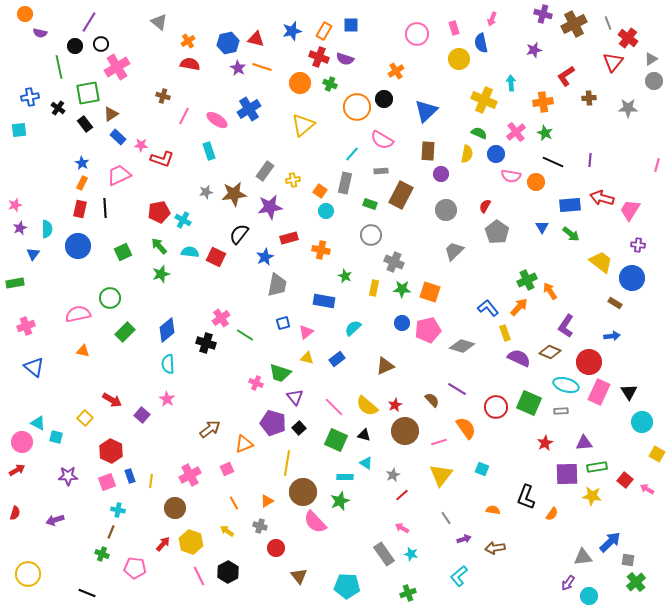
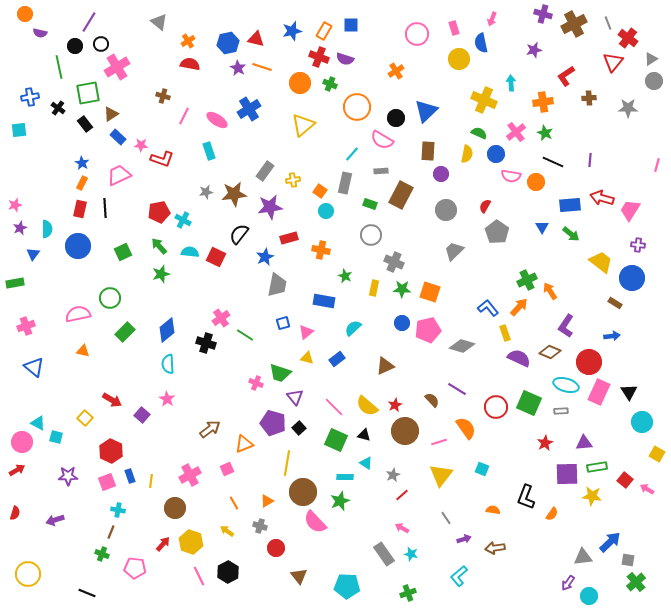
black circle at (384, 99): moved 12 px right, 19 px down
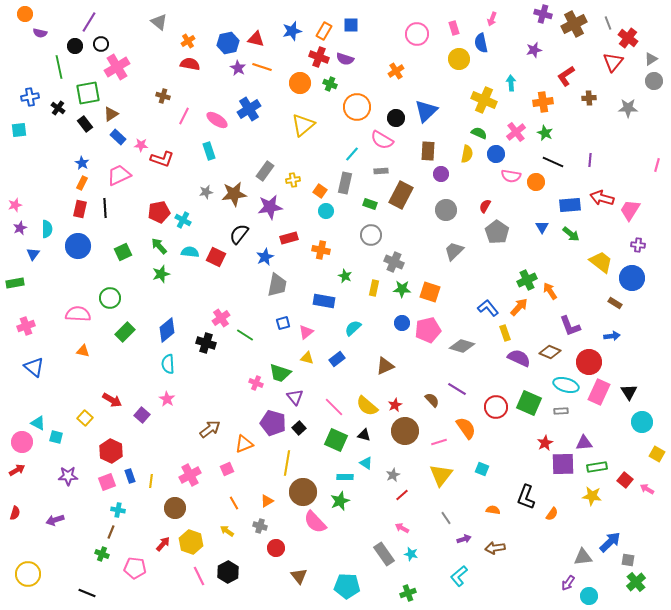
pink semicircle at (78, 314): rotated 15 degrees clockwise
purple L-shape at (566, 326): moved 4 px right; rotated 55 degrees counterclockwise
purple square at (567, 474): moved 4 px left, 10 px up
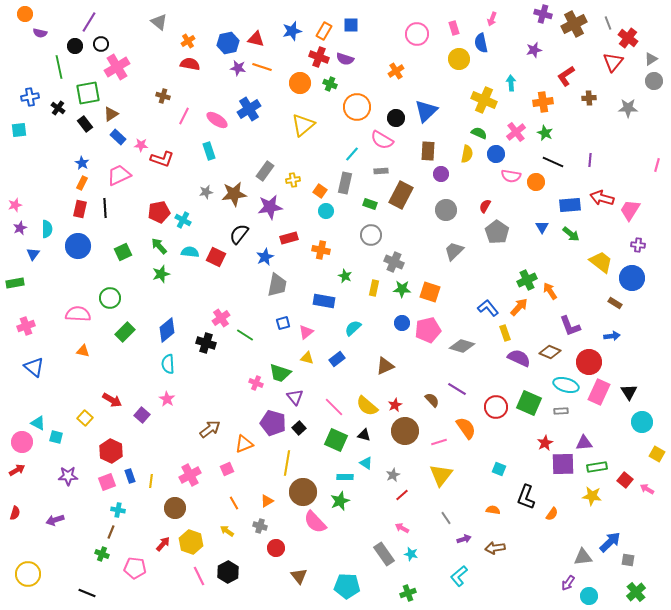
purple star at (238, 68): rotated 21 degrees counterclockwise
cyan square at (482, 469): moved 17 px right
green cross at (636, 582): moved 10 px down
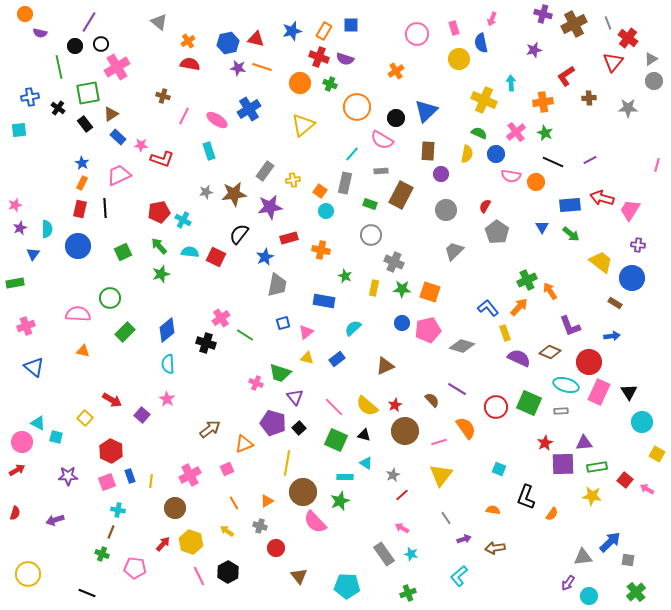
purple line at (590, 160): rotated 56 degrees clockwise
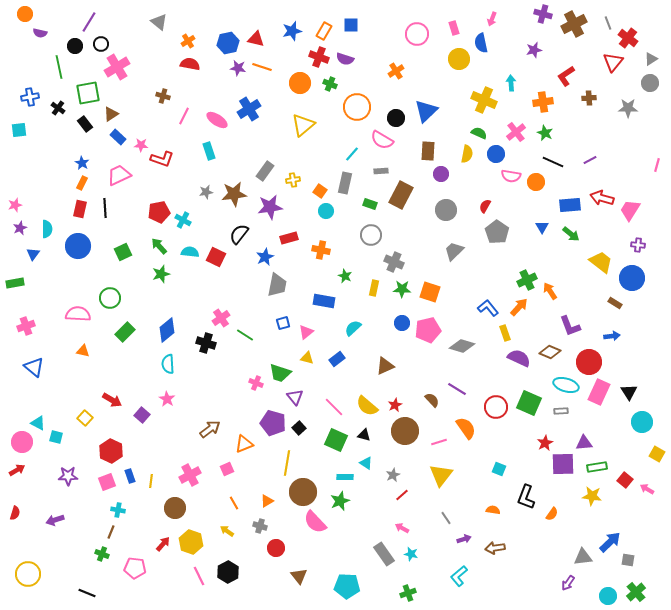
gray circle at (654, 81): moved 4 px left, 2 px down
cyan circle at (589, 596): moved 19 px right
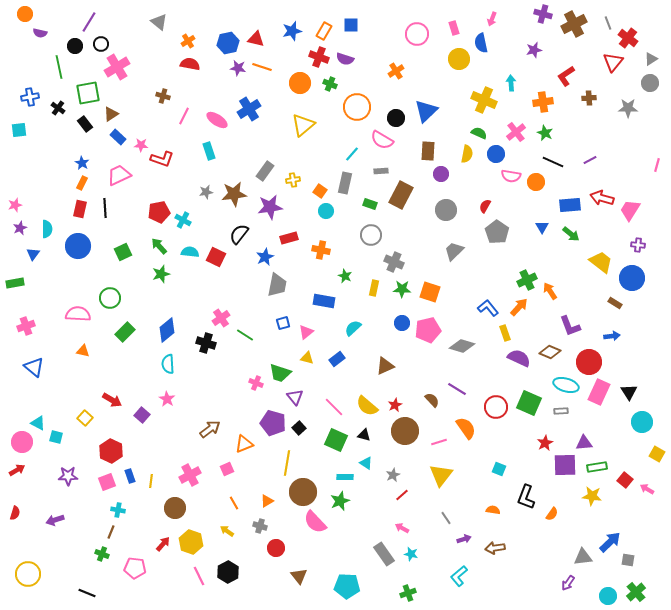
purple square at (563, 464): moved 2 px right, 1 px down
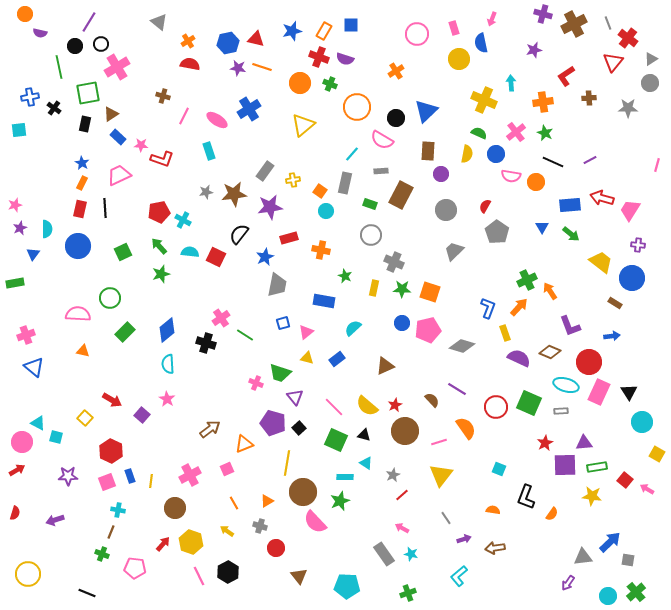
black cross at (58, 108): moved 4 px left
black rectangle at (85, 124): rotated 49 degrees clockwise
blue L-shape at (488, 308): rotated 60 degrees clockwise
pink cross at (26, 326): moved 9 px down
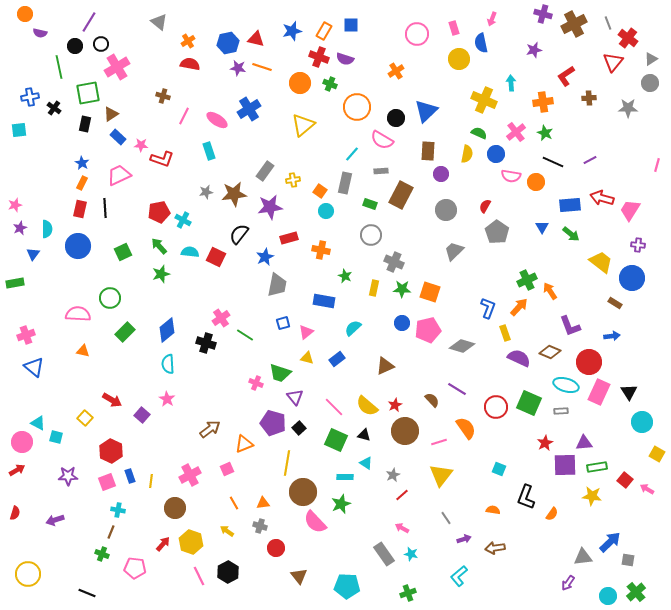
orange triangle at (267, 501): moved 4 px left, 2 px down; rotated 24 degrees clockwise
green star at (340, 501): moved 1 px right, 3 px down
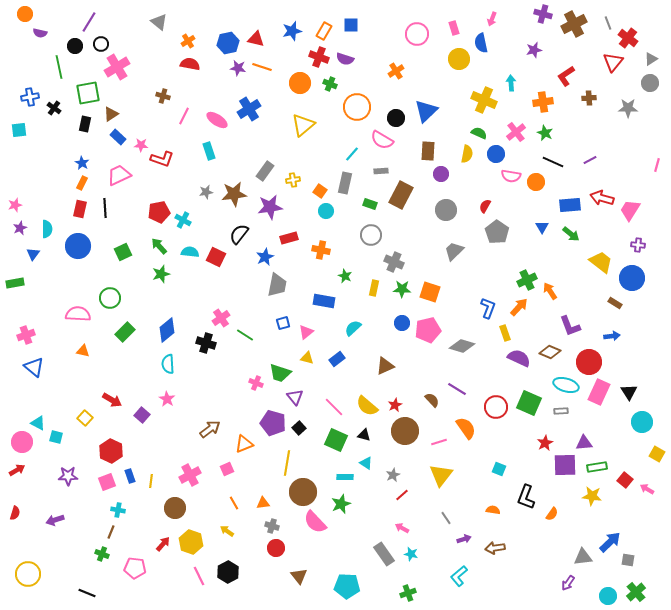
gray cross at (260, 526): moved 12 px right
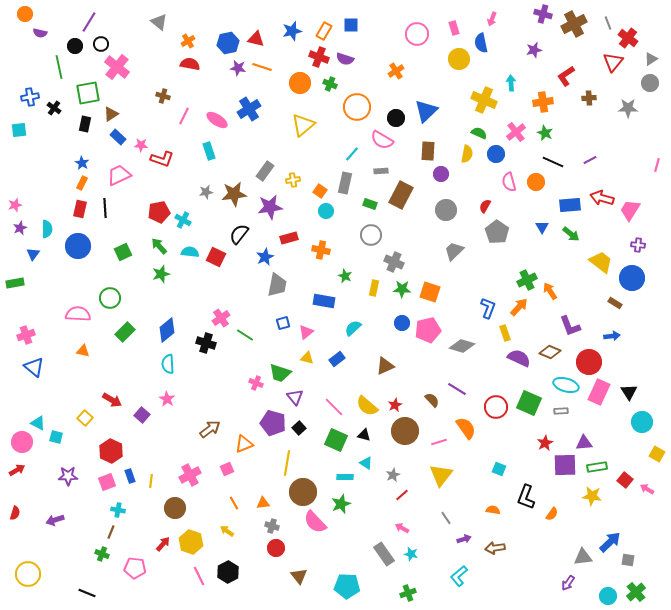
pink cross at (117, 67): rotated 20 degrees counterclockwise
pink semicircle at (511, 176): moved 2 px left, 6 px down; rotated 66 degrees clockwise
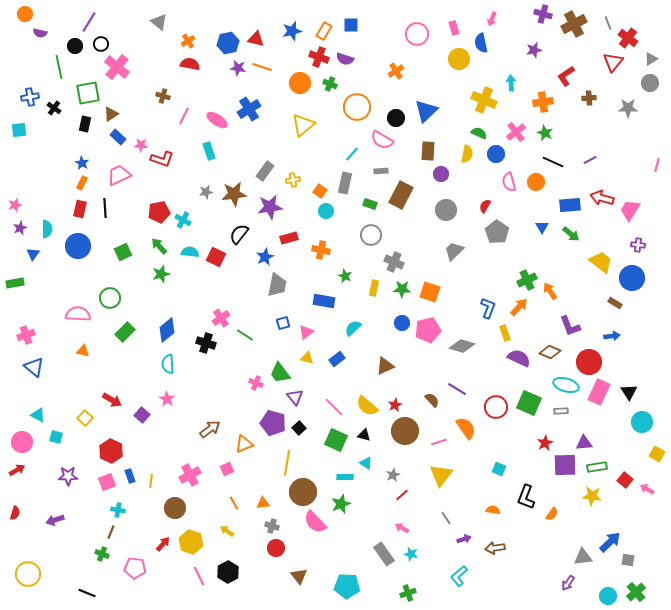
green trapezoid at (280, 373): rotated 35 degrees clockwise
cyan triangle at (38, 423): moved 8 px up
